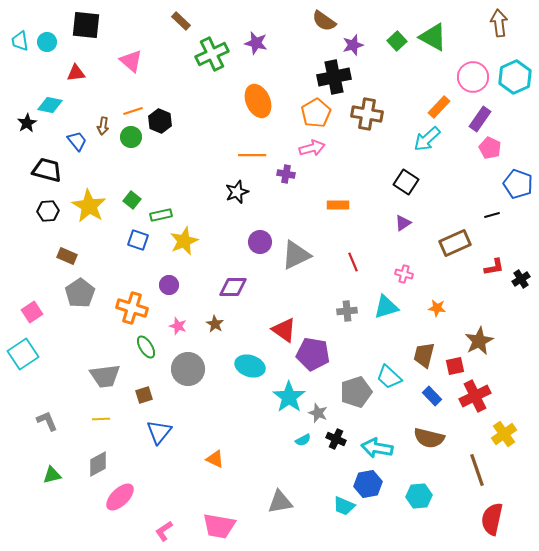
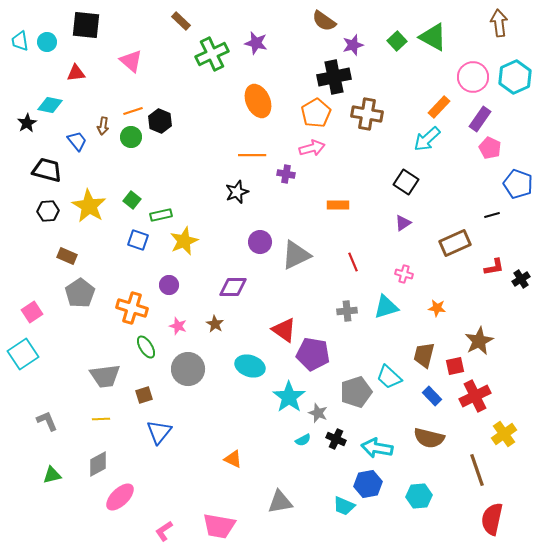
orange triangle at (215, 459): moved 18 px right
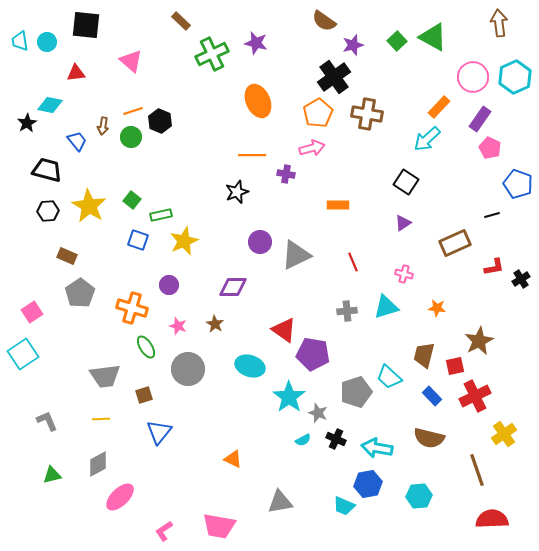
black cross at (334, 77): rotated 24 degrees counterclockwise
orange pentagon at (316, 113): moved 2 px right
red semicircle at (492, 519): rotated 76 degrees clockwise
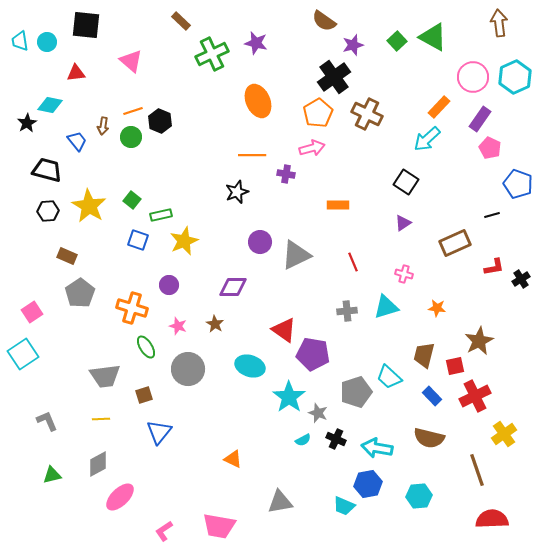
brown cross at (367, 114): rotated 16 degrees clockwise
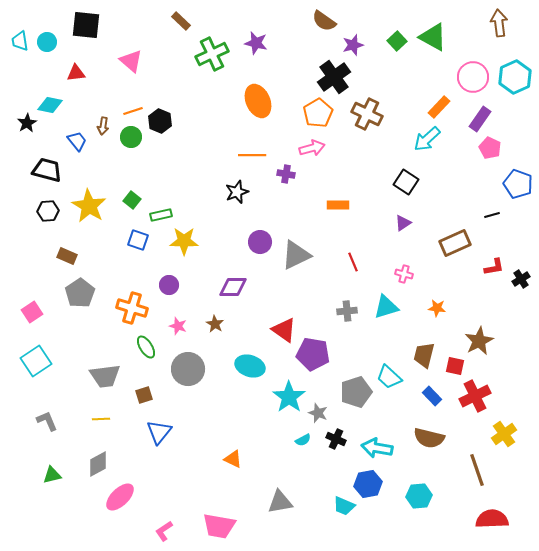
yellow star at (184, 241): rotated 24 degrees clockwise
cyan square at (23, 354): moved 13 px right, 7 px down
red square at (455, 366): rotated 24 degrees clockwise
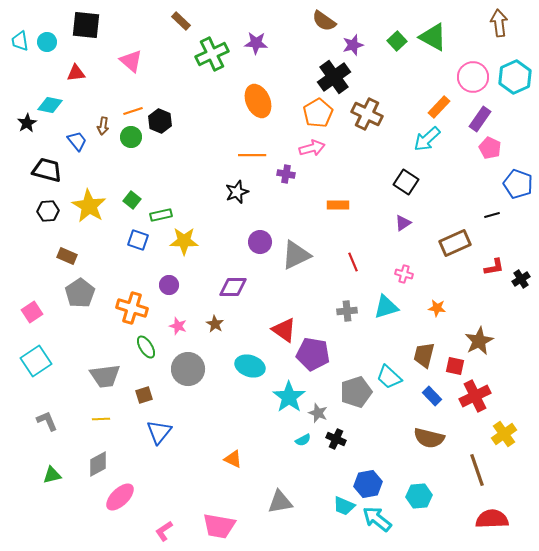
purple star at (256, 43): rotated 10 degrees counterclockwise
cyan arrow at (377, 448): moved 71 px down; rotated 28 degrees clockwise
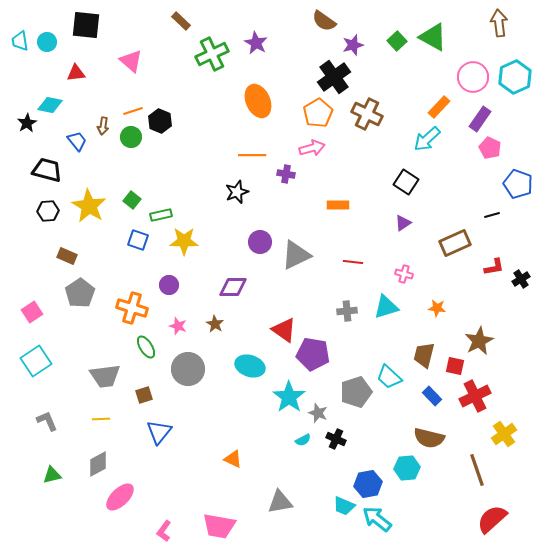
purple star at (256, 43): rotated 25 degrees clockwise
red line at (353, 262): rotated 60 degrees counterclockwise
cyan hexagon at (419, 496): moved 12 px left, 28 px up
red semicircle at (492, 519): rotated 40 degrees counterclockwise
pink L-shape at (164, 531): rotated 20 degrees counterclockwise
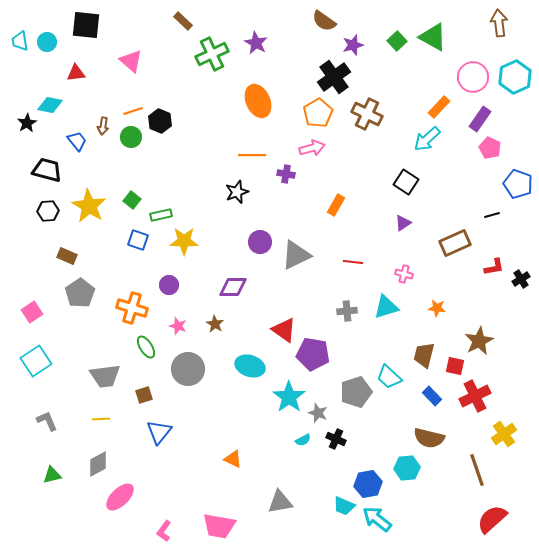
brown rectangle at (181, 21): moved 2 px right
orange rectangle at (338, 205): moved 2 px left; rotated 60 degrees counterclockwise
